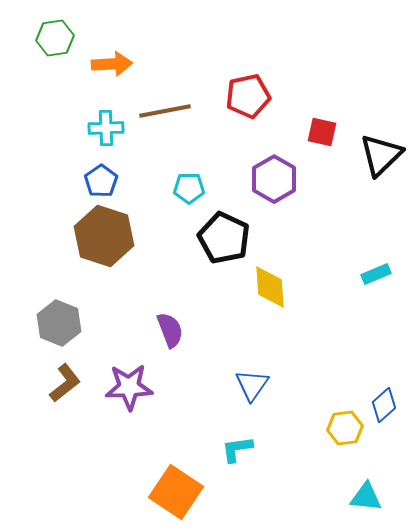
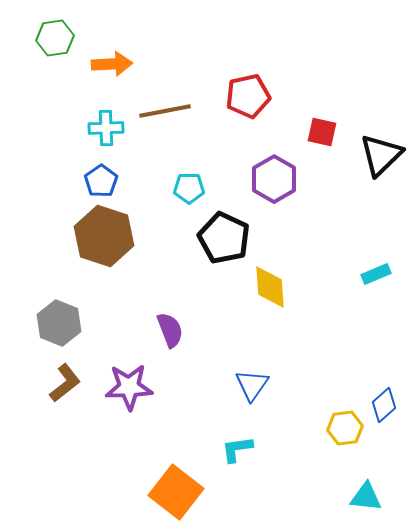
orange square: rotated 4 degrees clockwise
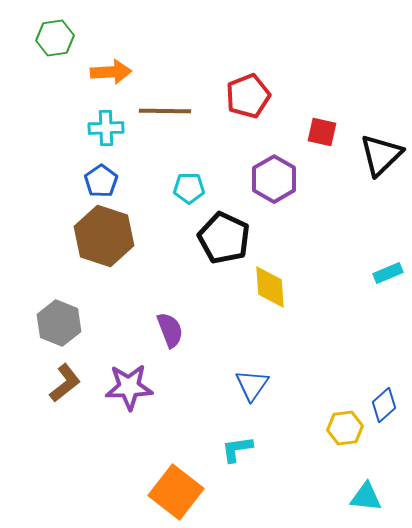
orange arrow: moved 1 px left, 8 px down
red pentagon: rotated 9 degrees counterclockwise
brown line: rotated 12 degrees clockwise
cyan rectangle: moved 12 px right, 1 px up
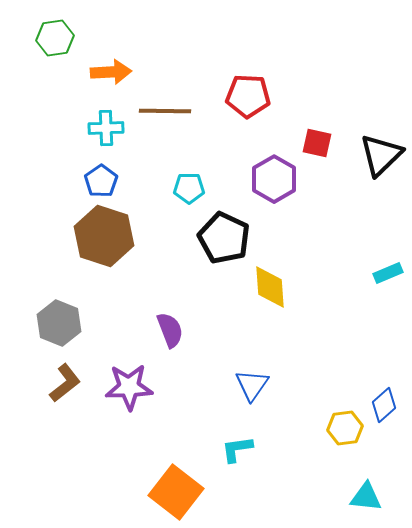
red pentagon: rotated 24 degrees clockwise
red square: moved 5 px left, 11 px down
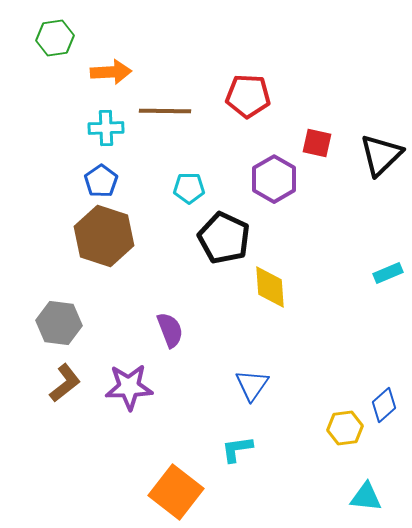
gray hexagon: rotated 15 degrees counterclockwise
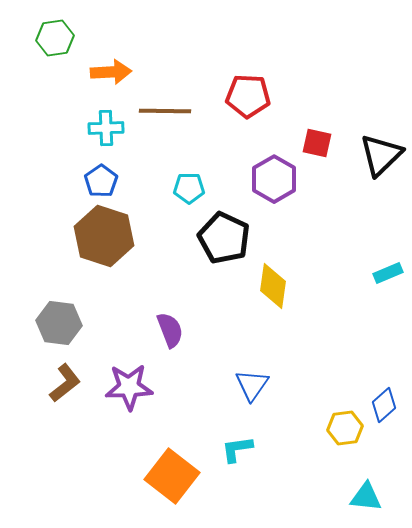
yellow diamond: moved 3 px right, 1 px up; rotated 12 degrees clockwise
orange square: moved 4 px left, 16 px up
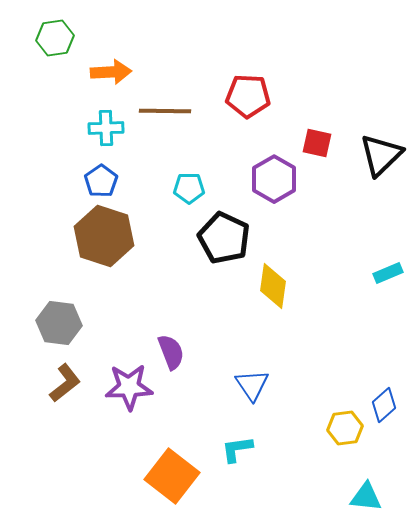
purple semicircle: moved 1 px right, 22 px down
blue triangle: rotated 9 degrees counterclockwise
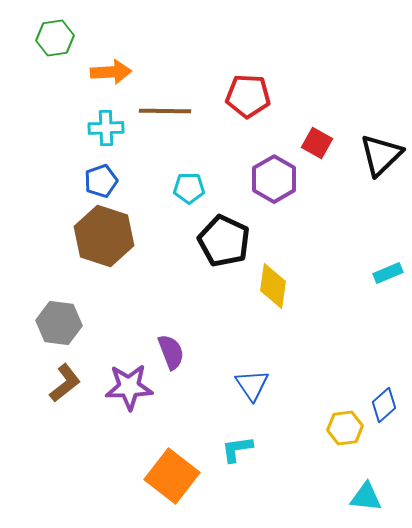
red square: rotated 16 degrees clockwise
blue pentagon: rotated 16 degrees clockwise
black pentagon: moved 3 px down
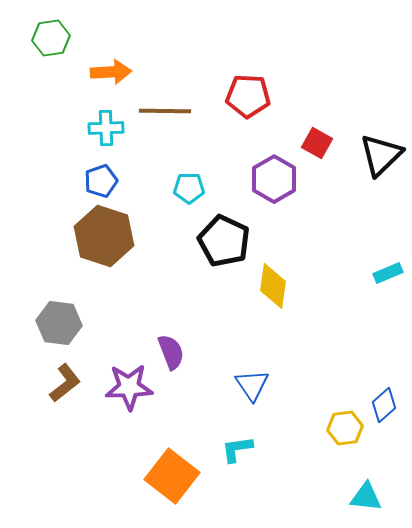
green hexagon: moved 4 px left
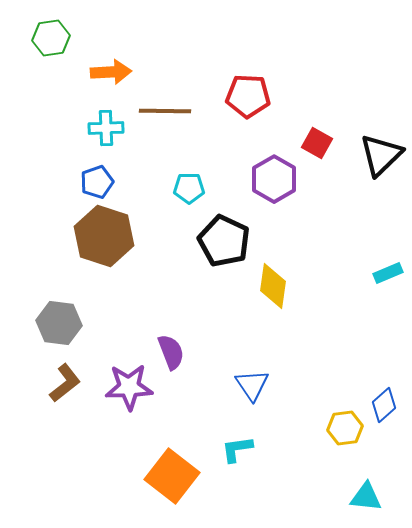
blue pentagon: moved 4 px left, 1 px down
